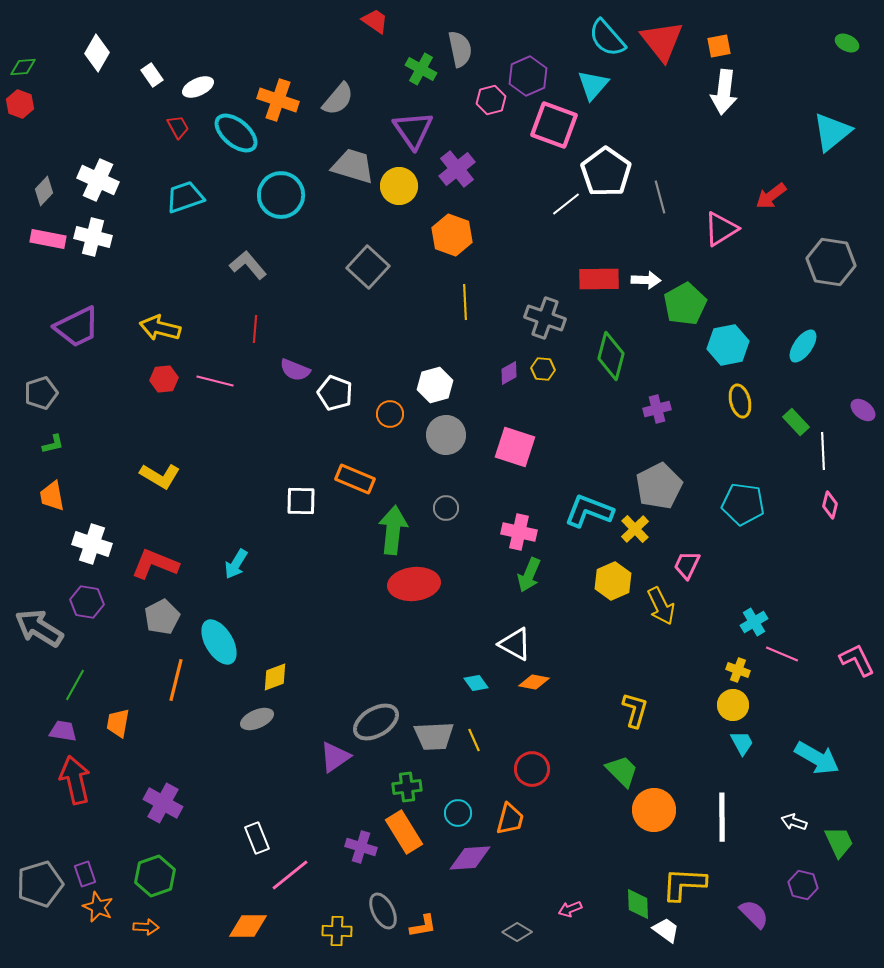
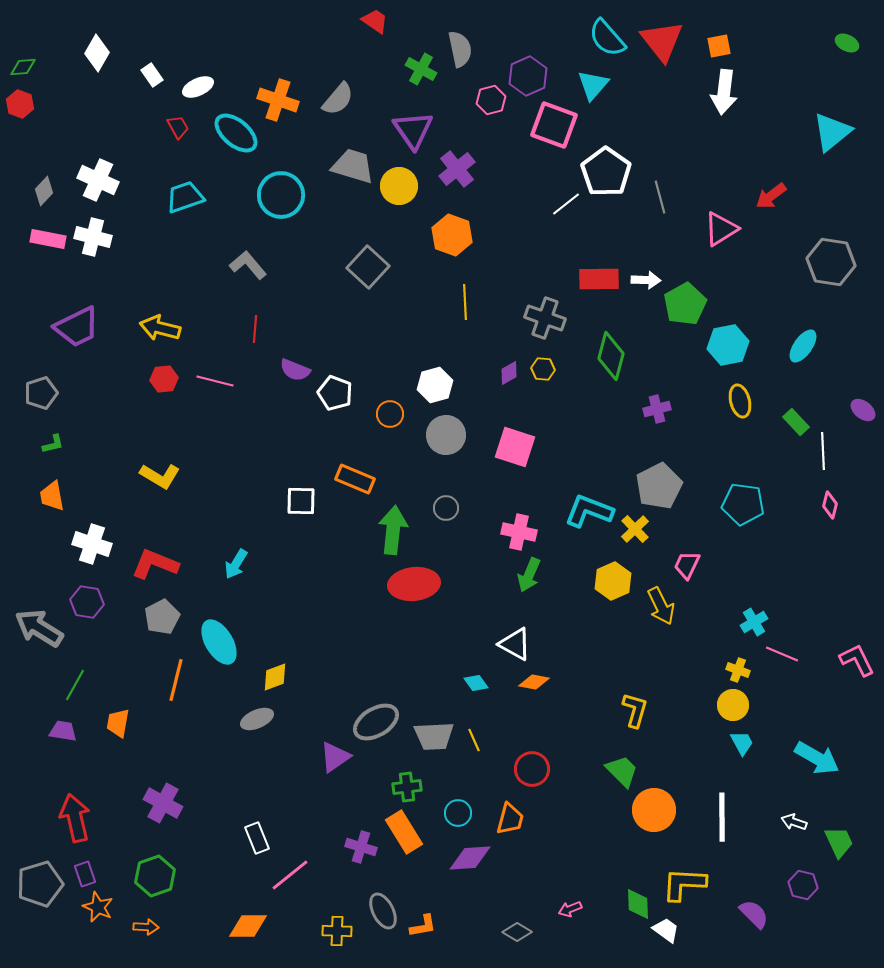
red arrow at (75, 780): moved 38 px down
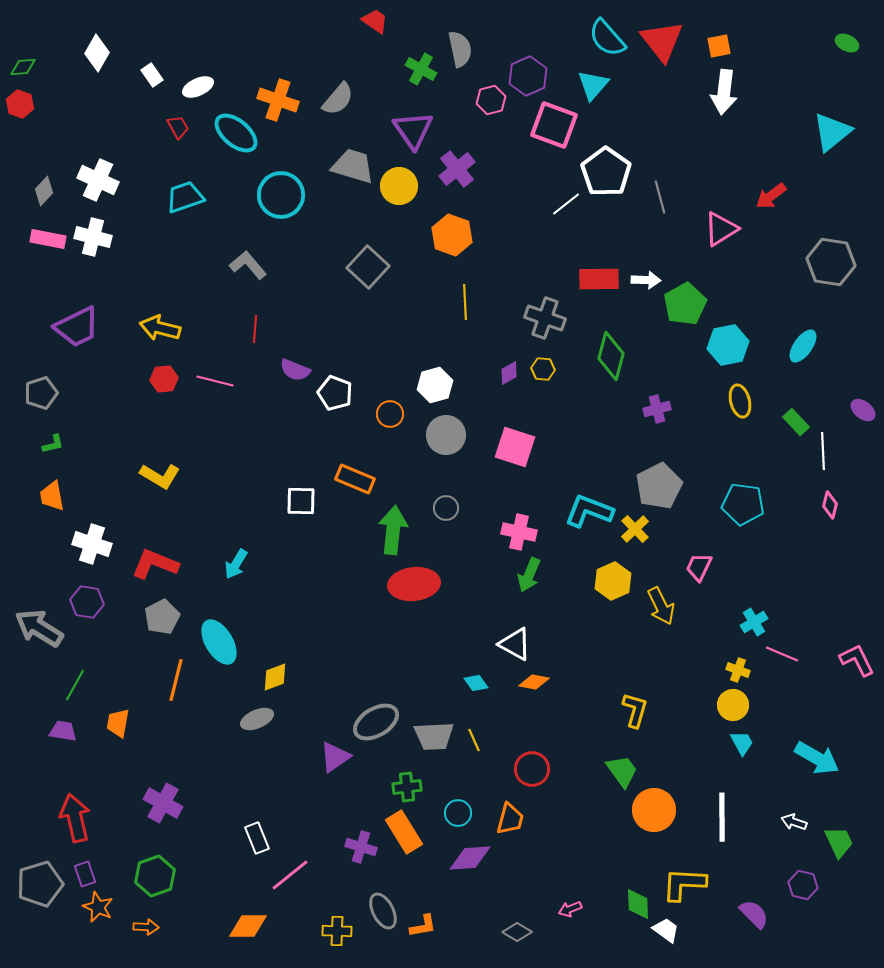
pink trapezoid at (687, 565): moved 12 px right, 2 px down
green trapezoid at (622, 771): rotated 9 degrees clockwise
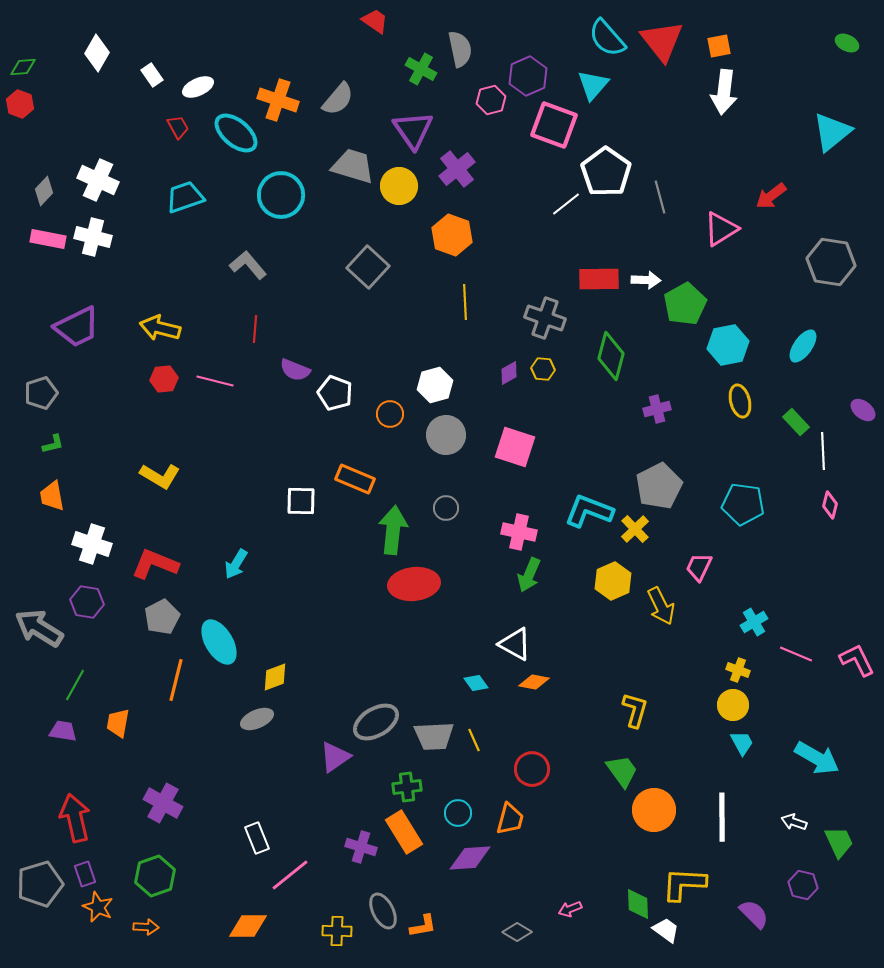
pink line at (782, 654): moved 14 px right
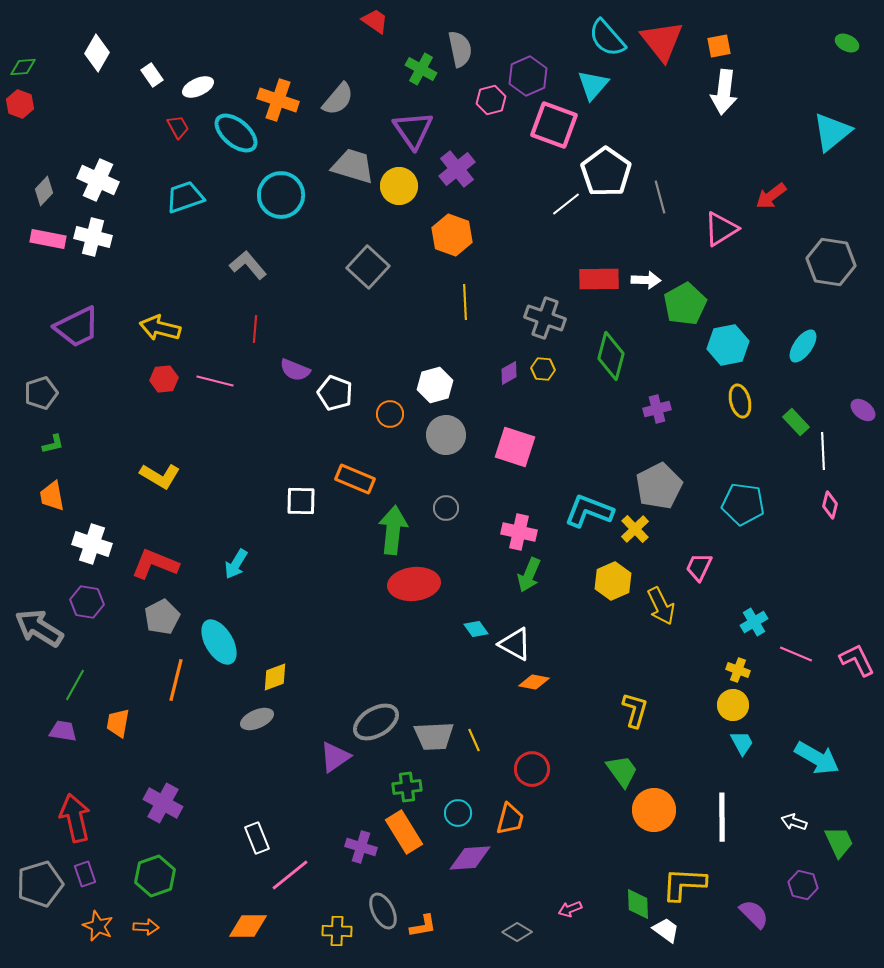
cyan diamond at (476, 683): moved 54 px up
orange star at (98, 907): moved 19 px down
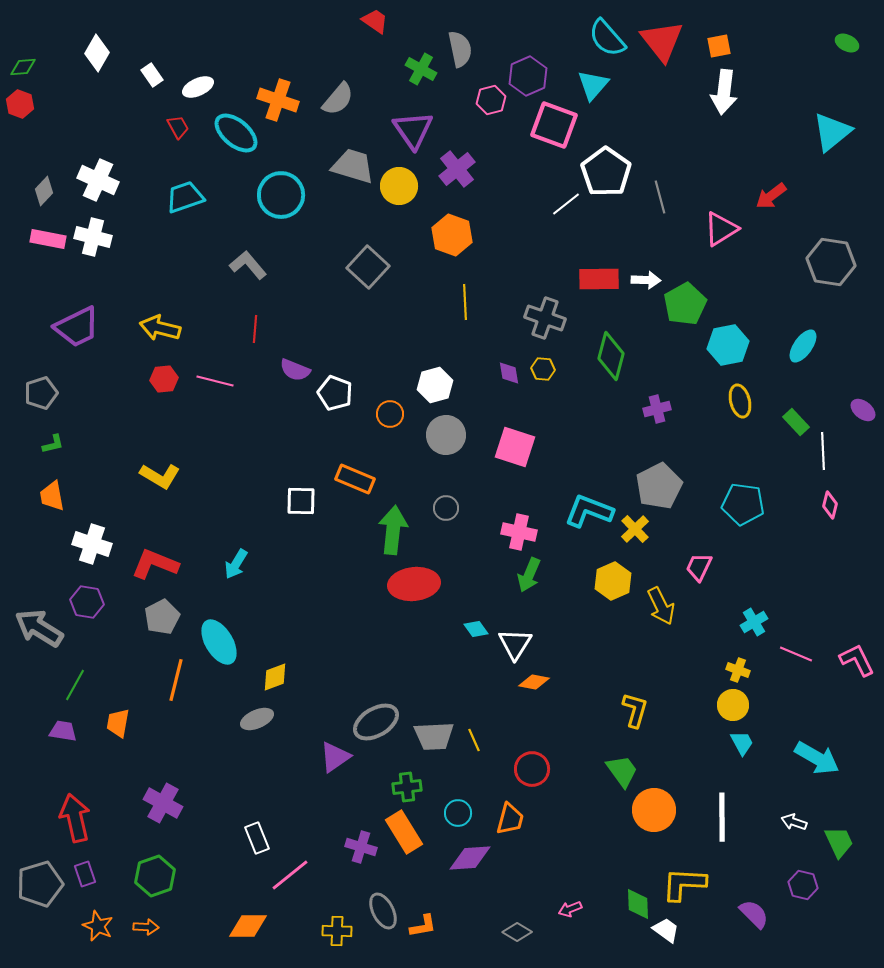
purple diamond at (509, 373): rotated 70 degrees counterclockwise
white triangle at (515, 644): rotated 33 degrees clockwise
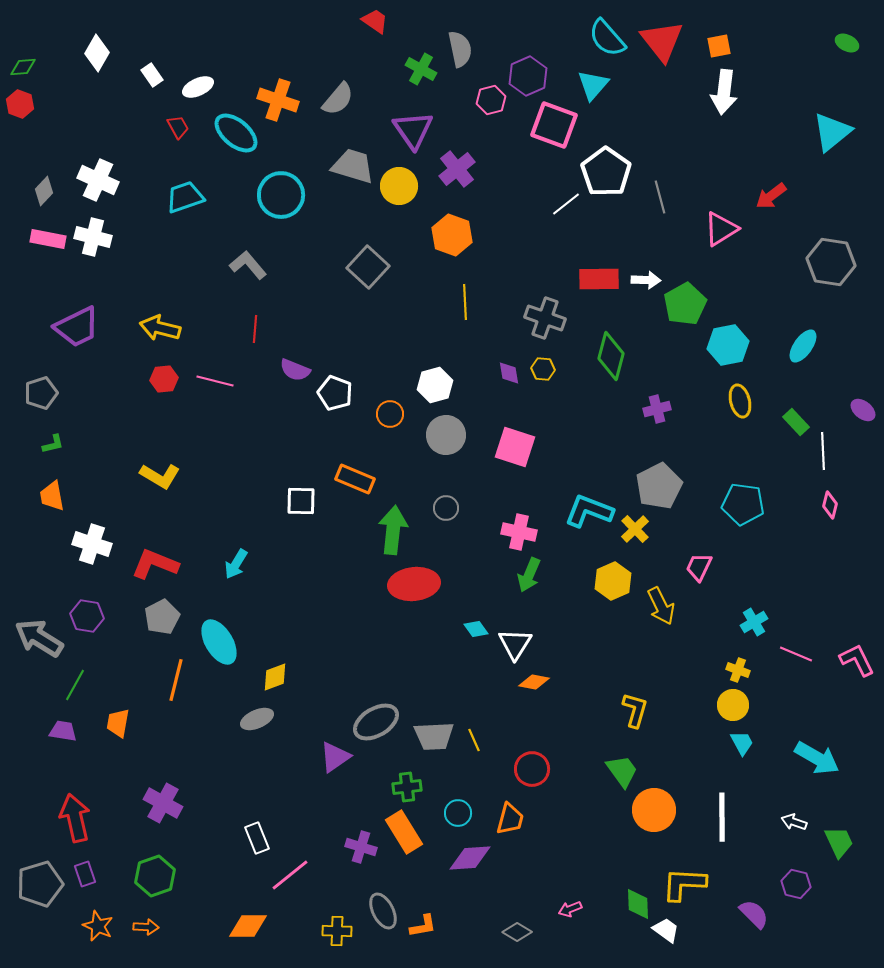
purple hexagon at (87, 602): moved 14 px down
gray arrow at (39, 628): moved 10 px down
purple hexagon at (803, 885): moved 7 px left, 1 px up
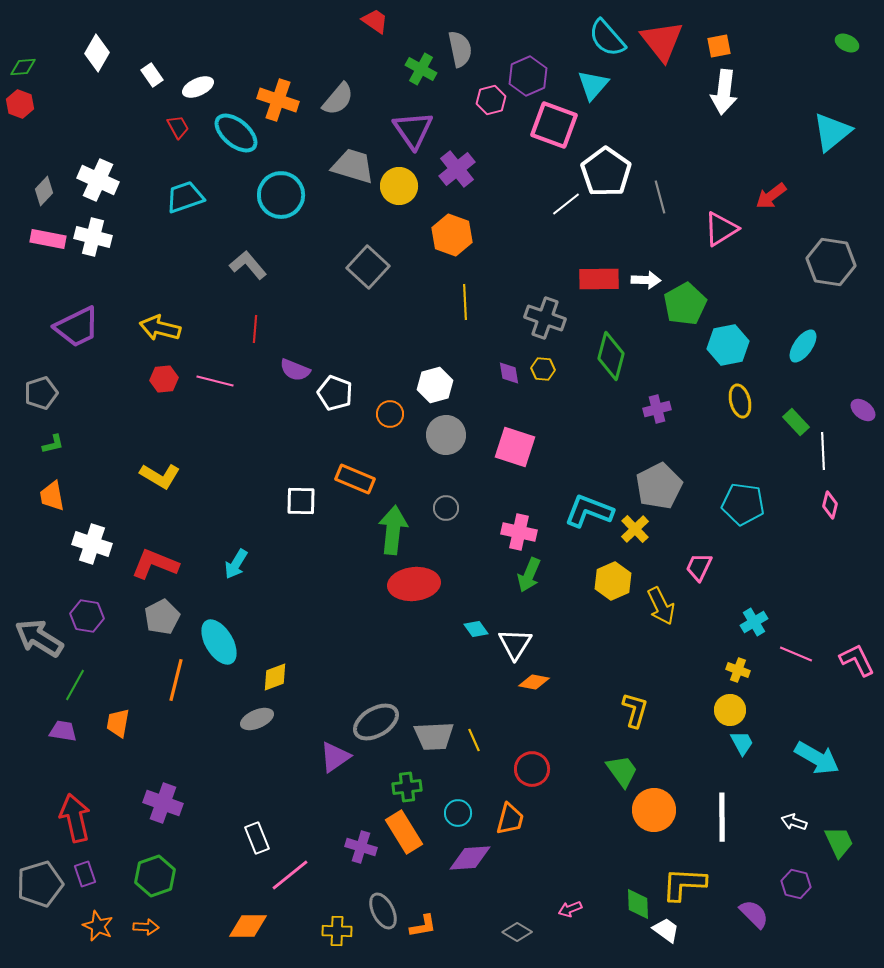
yellow circle at (733, 705): moved 3 px left, 5 px down
purple cross at (163, 803): rotated 9 degrees counterclockwise
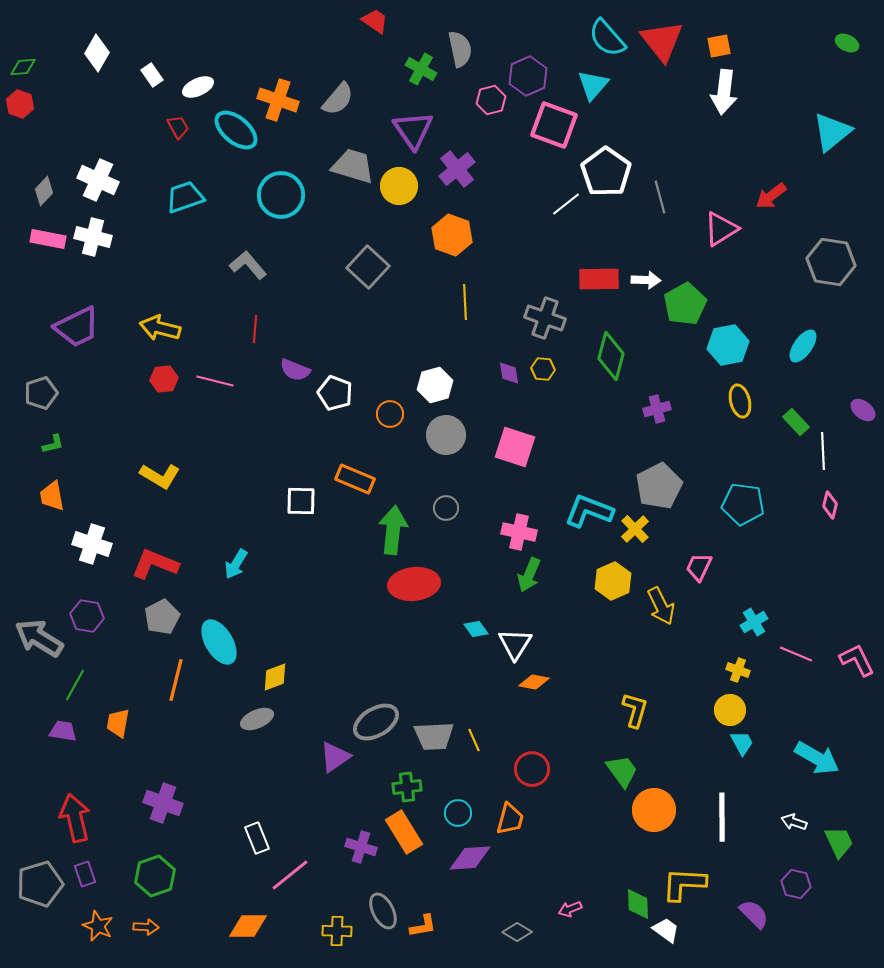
cyan ellipse at (236, 133): moved 3 px up
